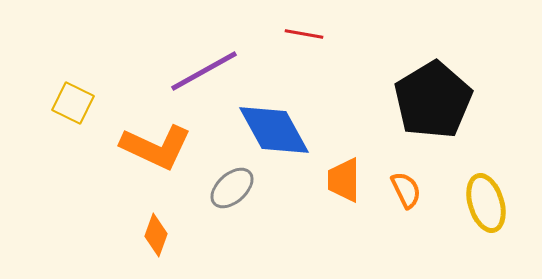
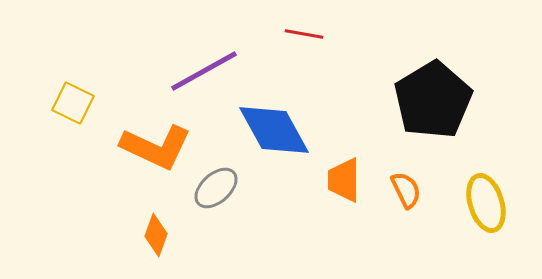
gray ellipse: moved 16 px left
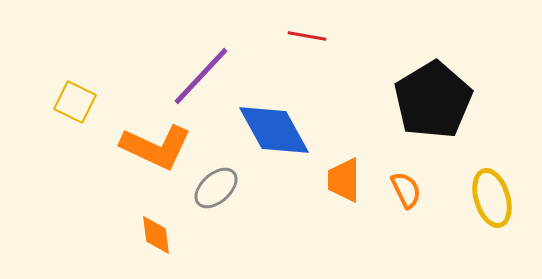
red line: moved 3 px right, 2 px down
purple line: moved 3 px left, 5 px down; rotated 18 degrees counterclockwise
yellow square: moved 2 px right, 1 px up
yellow ellipse: moved 6 px right, 5 px up
orange diamond: rotated 27 degrees counterclockwise
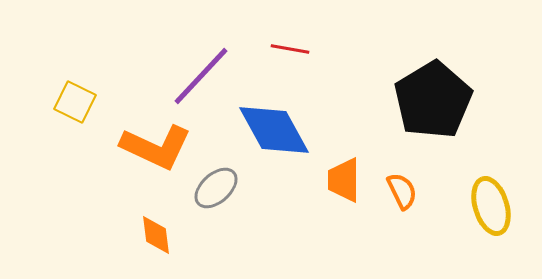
red line: moved 17 px left, 13 px down
orange semicircle: moved 4 px left, 1 px down
yellow ellipse: moved 1 px left, 8 px down
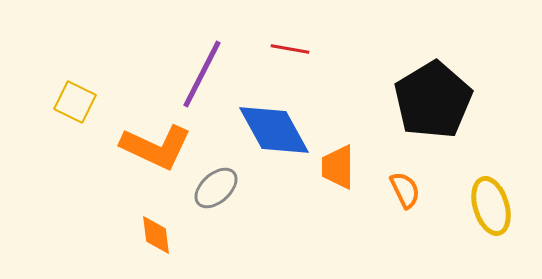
purple line: moved 1 px right, 2 px up; rotated 16 degrees counterclockwise
orange trapezoid: moved 6 px left, 13 px up
orange semicircle: moved 3 px right, 1 px up
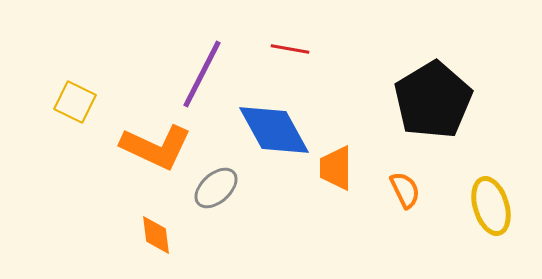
orange trapezoid: moved 2 px left, 1 px down
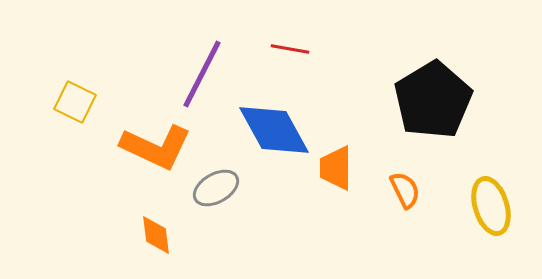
gray ellipse: rotated 12 degrees clockwise
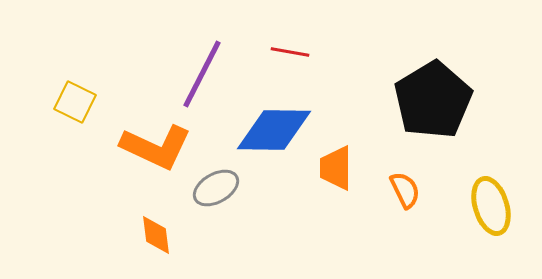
red line: moved 3 px down
blue diamond: rotated 60 degrees counterclockwise
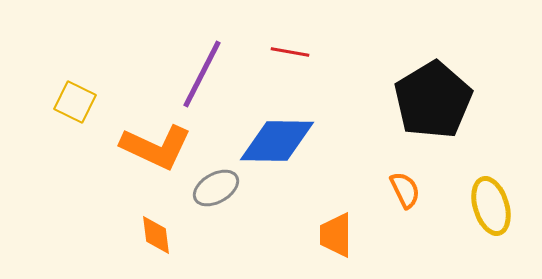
blue diamond: moved 3 px right, 11 px down
orange trapezoid: moved 67 px down
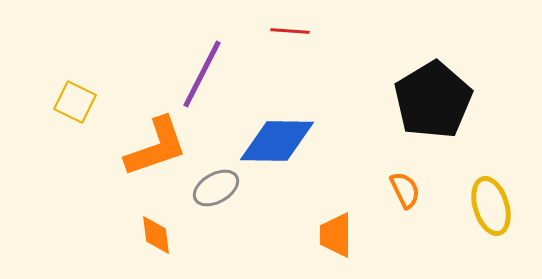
red line: moved 21 px up; rotated 6 degrees counterclockwise
orange L-shape: rotated 44 degrees counterclockwise
